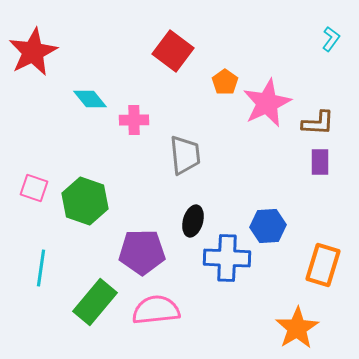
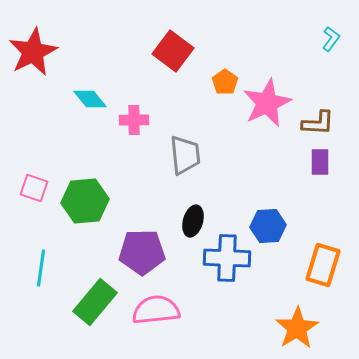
green hexagon: rotated 24 degrees counterclockwise
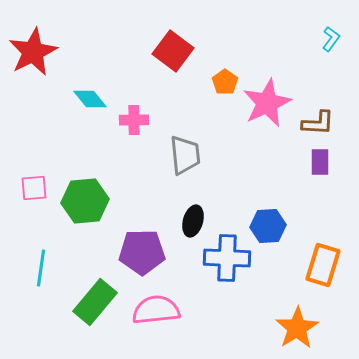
pink square: rotated 24 degrees counterclockwise
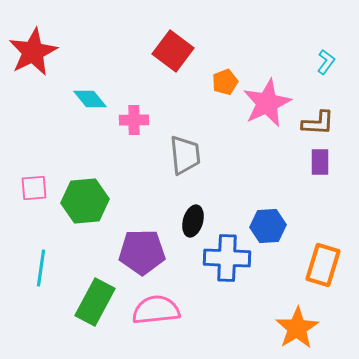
cyan L-shape: moved 5 px left, 23 px down
orange pentagon: rotated 15 degrees clockwise
green rectangle: rotated 12 degrees counterclockwise
